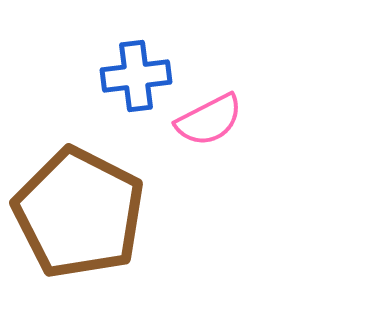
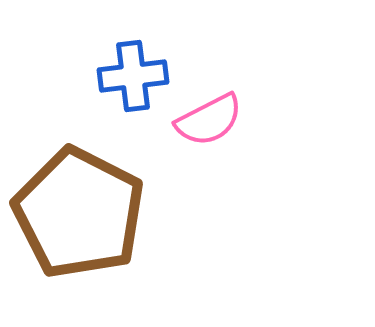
blue cross: moved 3 px left
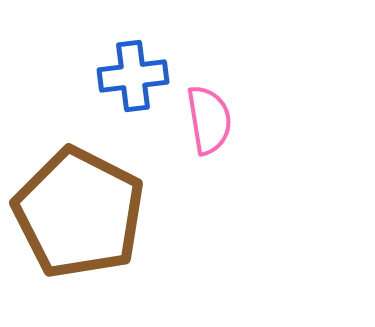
pink semicircle: rotated 72 degrees counterclockwise
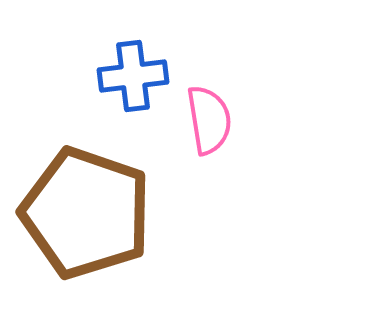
brown pentagon: moved 7 px right; rotated 8 degrees counterclockwise
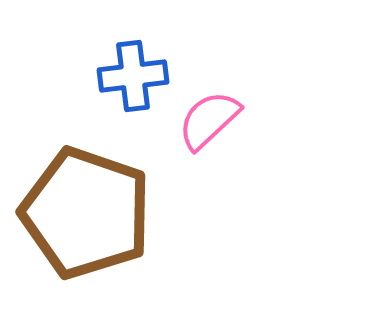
pink semicircle: rotated 124 degrees counterclockwise
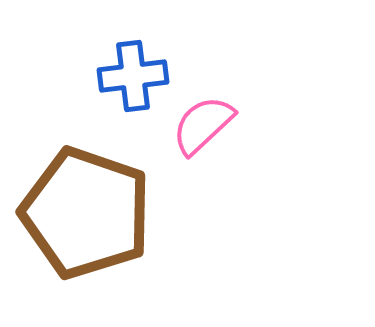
pink semicircle: moved 6 px left, 5 px down
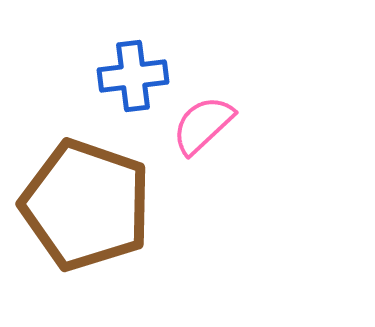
brown pentagon: moved 8 px up
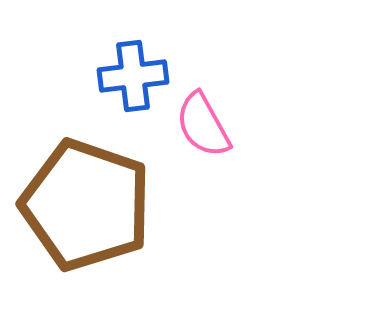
pink semicircle: rotated 76 degrees counterclockwise
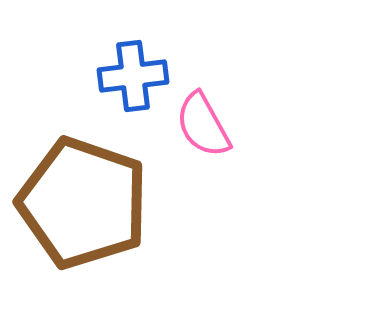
brown pentagon: moved 3 px left, 2 px up
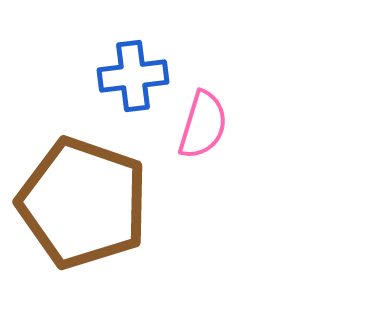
pink semicircle: rotated 134 degrees counterclockwise
